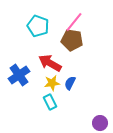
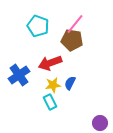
pink line: moved 1 px right, 2 px down
red arrow: rotated 50 degrees counterclockwise
yellow star: moved 1 px right, 2 px down
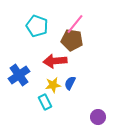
cyan pentagon: moved 1 px left
red arrow: moved 5 px right, 2 px up; rotated 15 degrees clockwise
cyan rectangle: moved 5 px left
purple circle: moved 2 px left, 6 px up
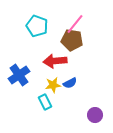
blue semicircle: rotated 144 degrees counterclockwise
purple circle: moved 3 px left, 2 px up
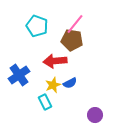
yellow star: rotated 14 degrees counterclockwise
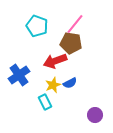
brown pentagon: moved 1 px left, 3 px down
red arrow: rotated 15 degrees counterclockwise
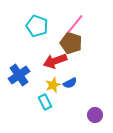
brown pentagon: rotated 10 degrees clockwise
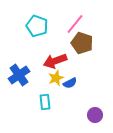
brown pentagon: moved 11 px right
yellow star: moved 3 px right, 7 px up
cyan rectangle: rotated 21 degrees clockwise
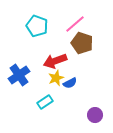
pink line: rotated 10 degrees clockwise
cyan rectangle: rotated 63 degrees clockwise
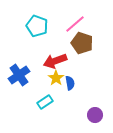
yellow star: rotated 14 degrees counterclockwise
blue semicircle: rotated 72 degrees counterclockwise
